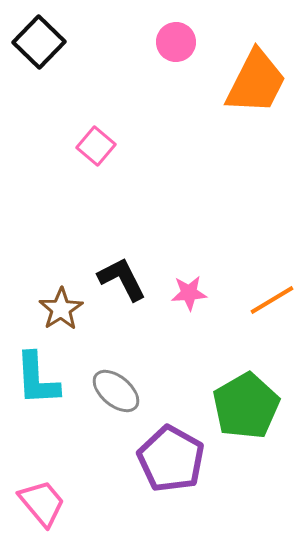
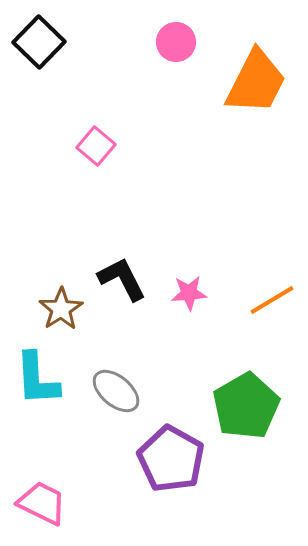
pink trapezoid: rotated 24 degrees counterclockwise
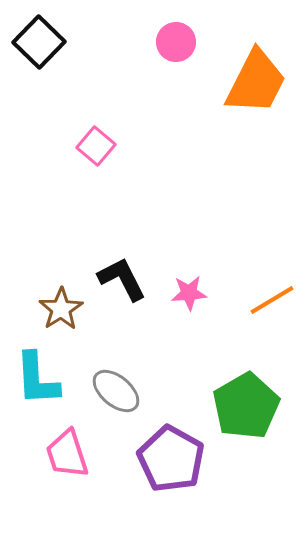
pink trapezoid: moved 25 px right, 49 px up; rotated 134 degrees counterclockwise
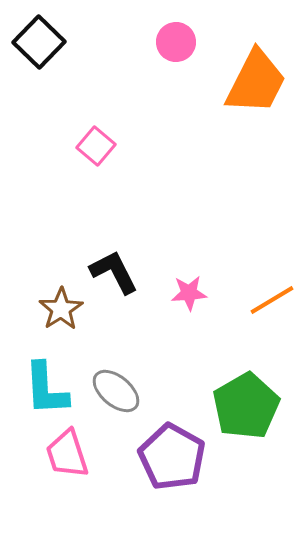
black L-shape: moved 8 px left, 7 px up
cyan L-shape: moved 9 px right, 10 px down
purple pentagon: moved 1 px right, 2 px up
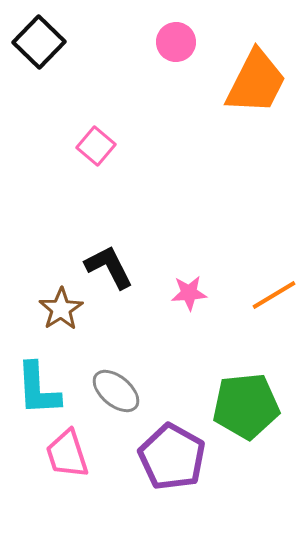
black L-shape: moved 5 px left, 5 px up
orange line: moved 2 px right, 5 px up
cyan L-shape: moved 8 px left
green pentagon: rotated 24 degrees clockwise
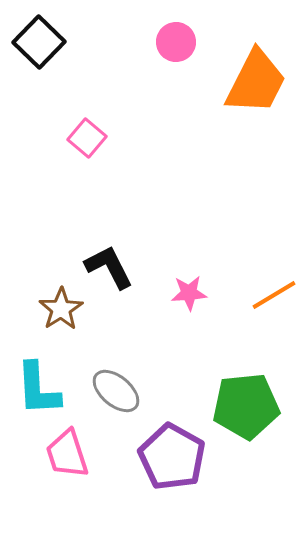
pink square: moved 9 px left, 8 px up
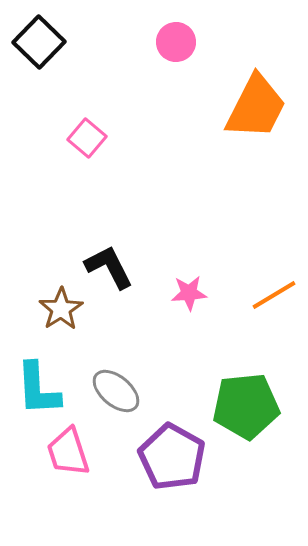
orange trapezoid: moved 25 px down
pink trapezoid: moved 1 px right, 2 px up
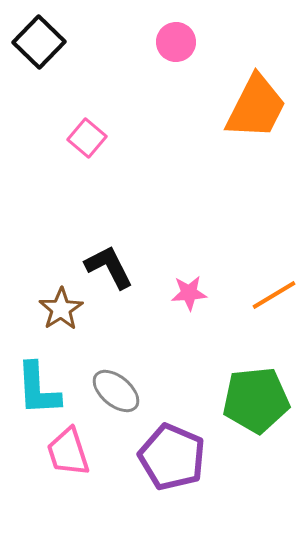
green pentagon: moved 10 px right, 6 px up
purple pentagon: rotated 6 degrees counterclockwise
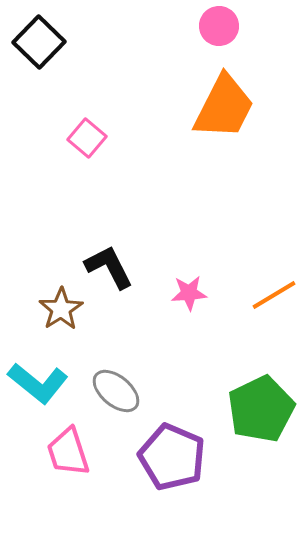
pink circle: moved 43 px right, 16 px up
orange trapezoid: moved 32 px left
cyan L-shape: moved 6 px up; rotated 48 degrees counterclockwise
green pentagon: moved 5 px right, 9 px down; rotated 20 degrees counterclockwise
